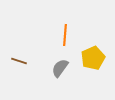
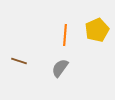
yellow pentagon: moved 4 px right, 28 px up
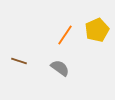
orange line: rotated 30 degrees clockwise
gray semicircle: rotated 90 degrees clockwise
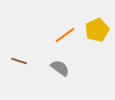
orange line: rotated 20 degrees clockwise
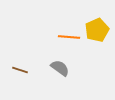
orange line: moved 4 px right, 2 px down; rotated 40 degrees clockwise
brown line: moved 1 px right, 9 px down
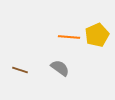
yellow pentagon: moved 5 px down
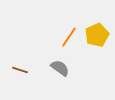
orange line: rotated 60 degrees counterclockwise
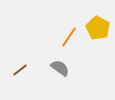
yellow pentagon: moved 1 px right, 7 px up; rotated 20 degrees counterclockwise
brown line: rotated 56 degrees counterclockwise
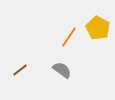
gray semicircle: moved 2 px right, 2 px down
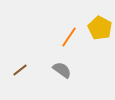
yellow pentagon: moved 2 px right
